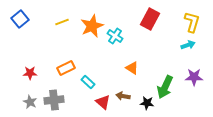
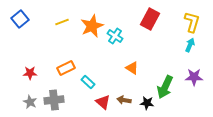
cyan arrow: moved 2 px right; rotated 48 degrees counterclockwise
brown arrow: moved 1 px right, 4 px down
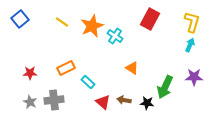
yellow line: rotated 56 degrees clockwise
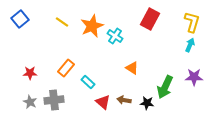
orange rectangle: rotated 24 degrees counterclockwise
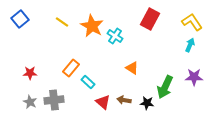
yellow L-shape: rotated 50 degrees counterclockwise
orange star: rotated 20 degrees counterclockwise
orange rectangle: moved 5 px right
